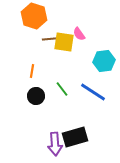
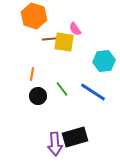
pink semicircle: moved 4 px left, 5 px up
orange line: moved 3 px down
black circle: moved 2 px right
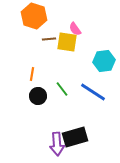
yellow square: moved 3 px right
purple arrow: moved 2 px right
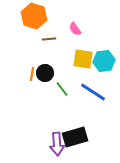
yellow square: moved 16 px right, 17 px down
black circle: moved 7 px right, 23 px up
